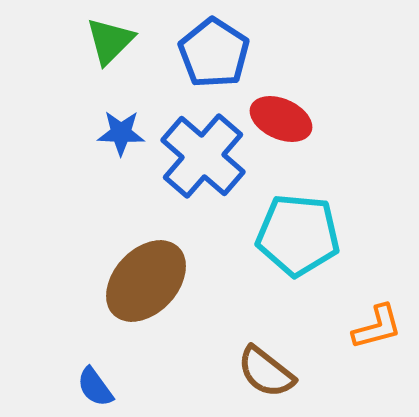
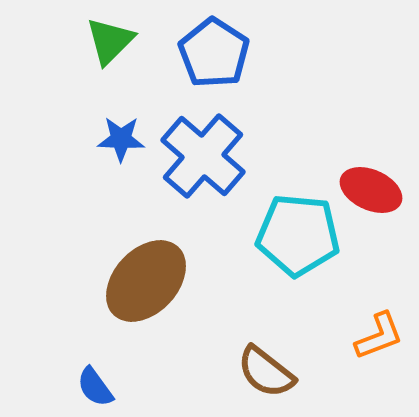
red ellipse: moved 90 px right, 71 px down
blue star: moved 6 px down
orange L-shape: moved 2 px right, 9 px down; rotated 6 degrees counterclockwise
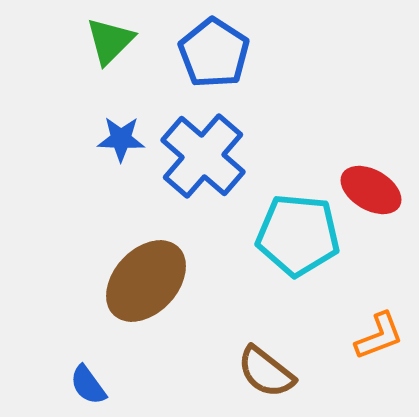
red ellipse: rotated 6 degrees clockwise
blue semicircle: moved 7 px left, 2 px up
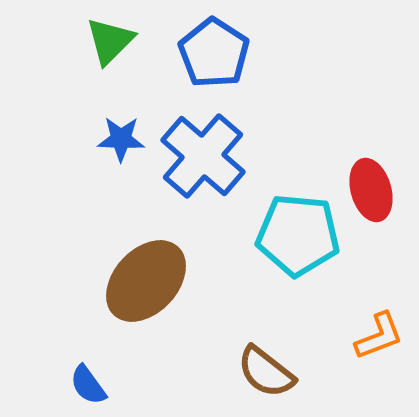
red ellipse: rotated 44 degrees clockwise
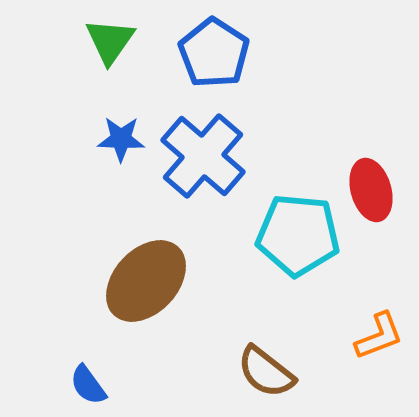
green triangle: rotated 10 degrees counterclockwise
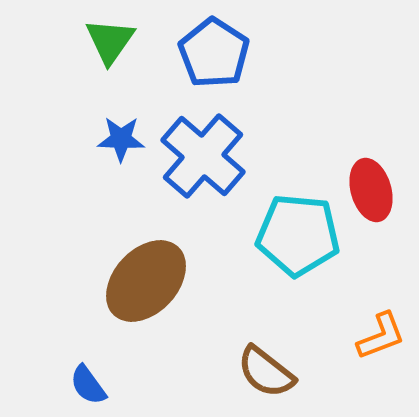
orange L-shape: moved 2 px right
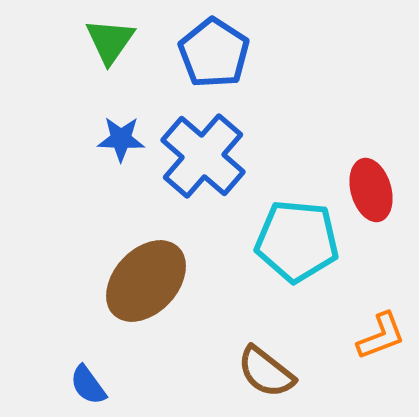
cyan pentagon: moved 1 px left, 6 px down
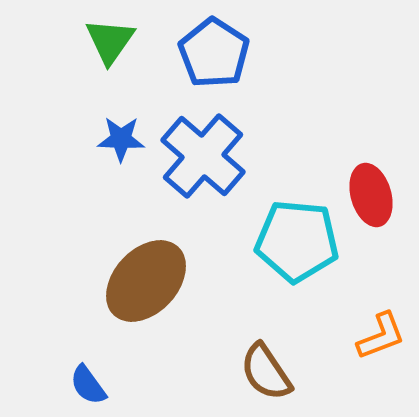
red ellipse: moved 5 px down
brown semicircle: rotated 18 degrees clockwise
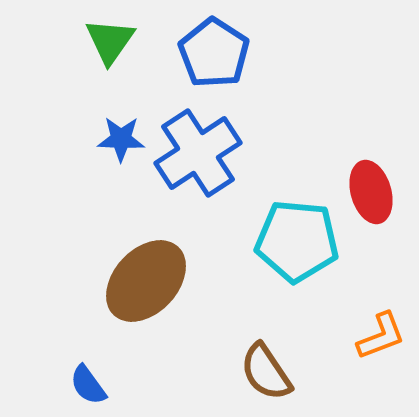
blue cross: moved 5 px left, 3 px up; rotated 16 degrees clockwise
red ellipse: moved 3 px up
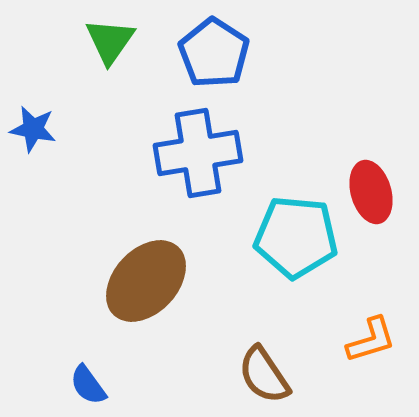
blue star: moved 88 px left, 10 px up; rotated 9 degrees clockwise
blue cross: rotated 24 degrees clockwise
cyan pentagon: moved 1 px left, 4 px up
orange L-shape: moved 10 px left, 4 px down; rotated 4 degrees clockwise
brown semicircle: moved 2 px left, 3 px down
